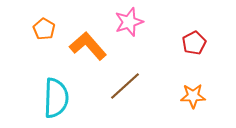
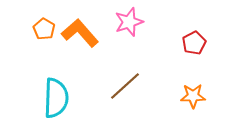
orange L-shape: moved 8 px left, 13 px up
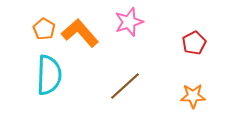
cyan semicircle: moved 7 px left, 23 px up
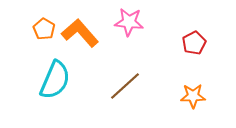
pink star: rotated 24 degrees clockwise
cyan semicircle: moved 6 px right, 5 px down; rotated 21 degrees clockwise
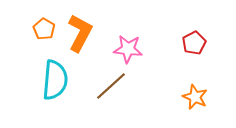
pink star: moved 1 px left, 27 px down
orange L-shape: rotated 69 degrees clockwise
cyan semicircle: rotated 18 degrees counterclockwise
brown line: moved 14 px left
orange star: moved 2 px right, 1 px down; rotated 25 degrees clockwise
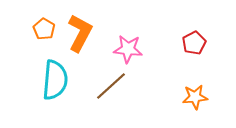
orange star: rotated 30 degrees counterclockwise
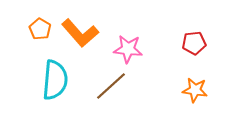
orange pentagon: moved 4 px left
orange L-shape: rotated 111 degrees clockwise
red pentagon: rotated 20 degrees clockwise
orange star: moved 7 px up; rotated 15 degrees clockwise
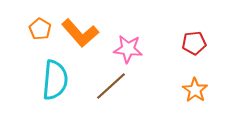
orange star: rotated 25 degrees clockwise
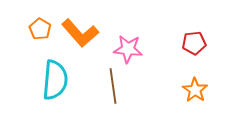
brown line: moved 2 px right; rotated 56 degrees counterclockwise
